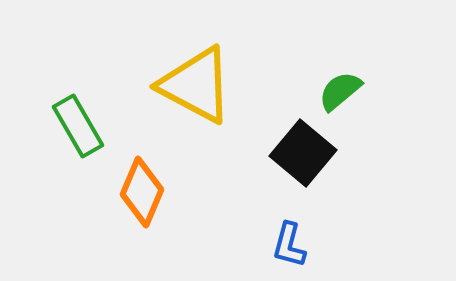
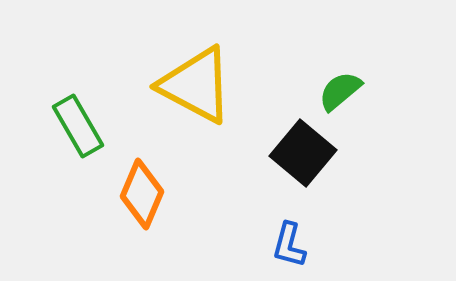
orange diamond: moved 2 px down
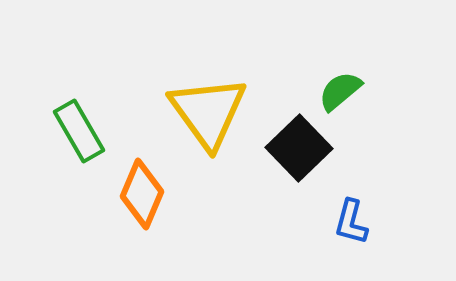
yellow triangle: moved 12 px right, 27 px down; rotated 26 degrees clockwise
green rectangle: moved 1 px right, 5 px down
black square: moved 4 px left, 5 px up; rotated 6 degrees clockwise
blue L-shape: moved 62 px right, 23 px up
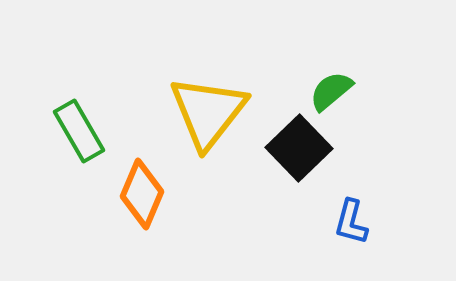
green semicircle: moved 9 px left
yellow triangle: rotated 14 degrees clockwise
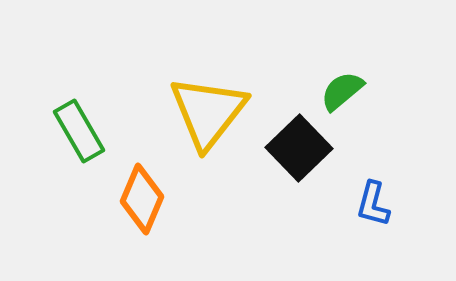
green semicircle: moved 11 px right
orange diamond: moved 5 px down
blue L-shape: moved 22 px right, 18 px up
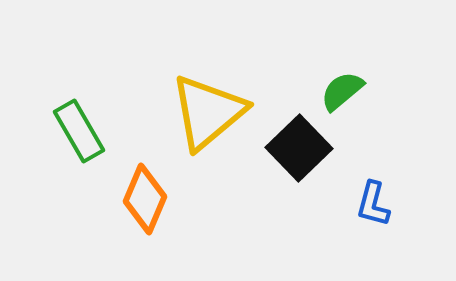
yellow triangle: rotated 12 degrees clockwise
orange diamond: moved 3 px right
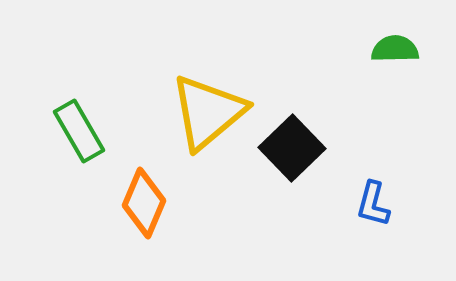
green semicircle: moved 53 px right, 42 px up; rotated 39 degrees clockwise
black square: moved 7 px left
orange diamond: moved 1 px left, 4 px down
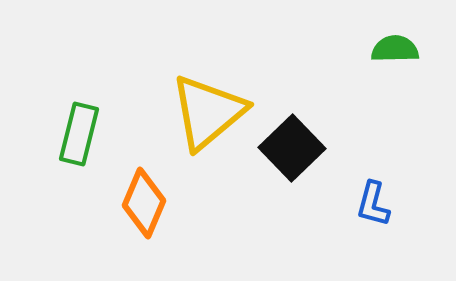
green rectangle: moved 3 px down; rotated 44 degrees clockwise
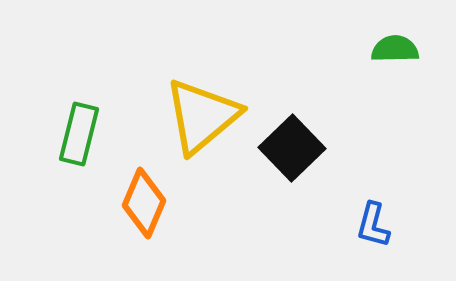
yellow triangle: moved 6 px left, 4 px down
blue L-shape: moved 21 px down
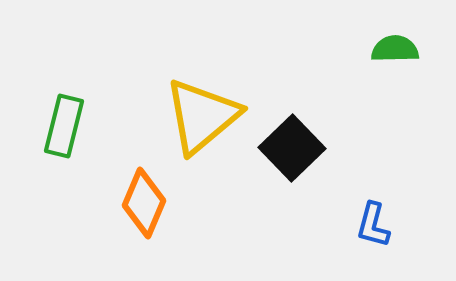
green rectangle: moved 15 px left, 8 px up
